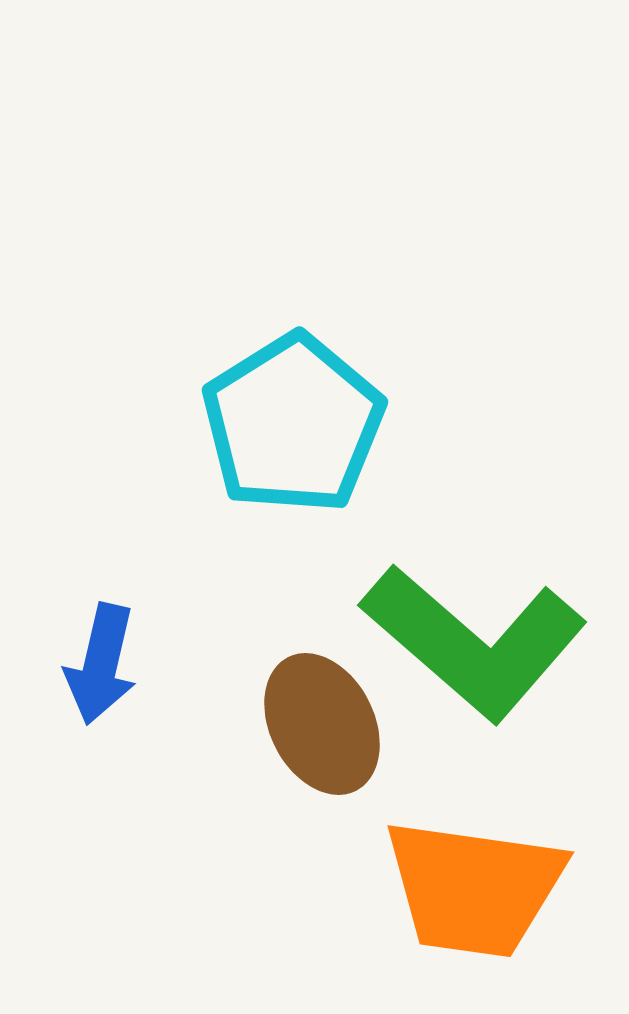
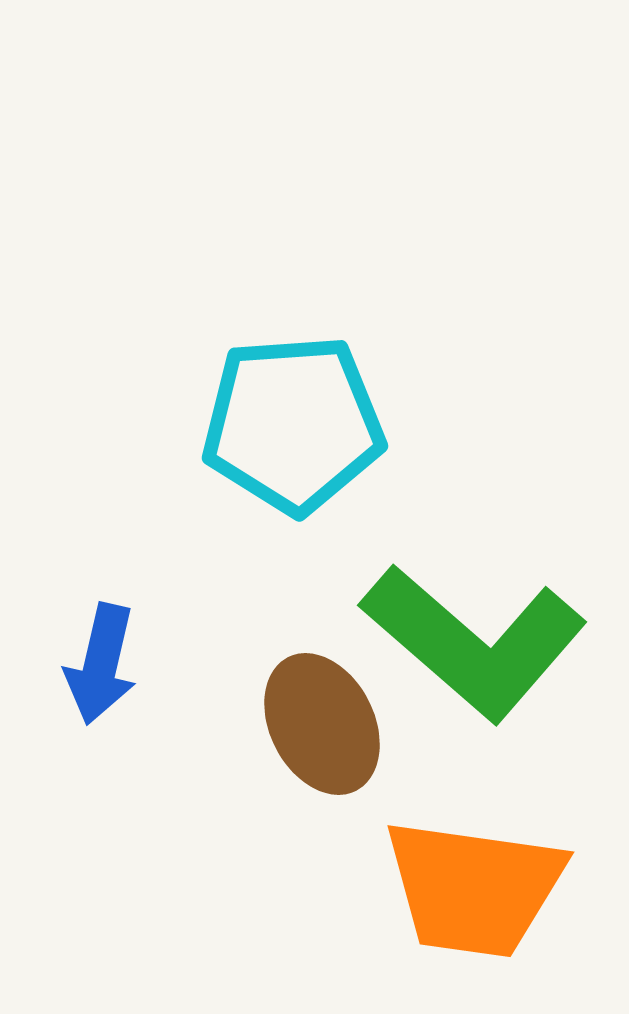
cyan pentagon: rotated 28 degrees clockwise
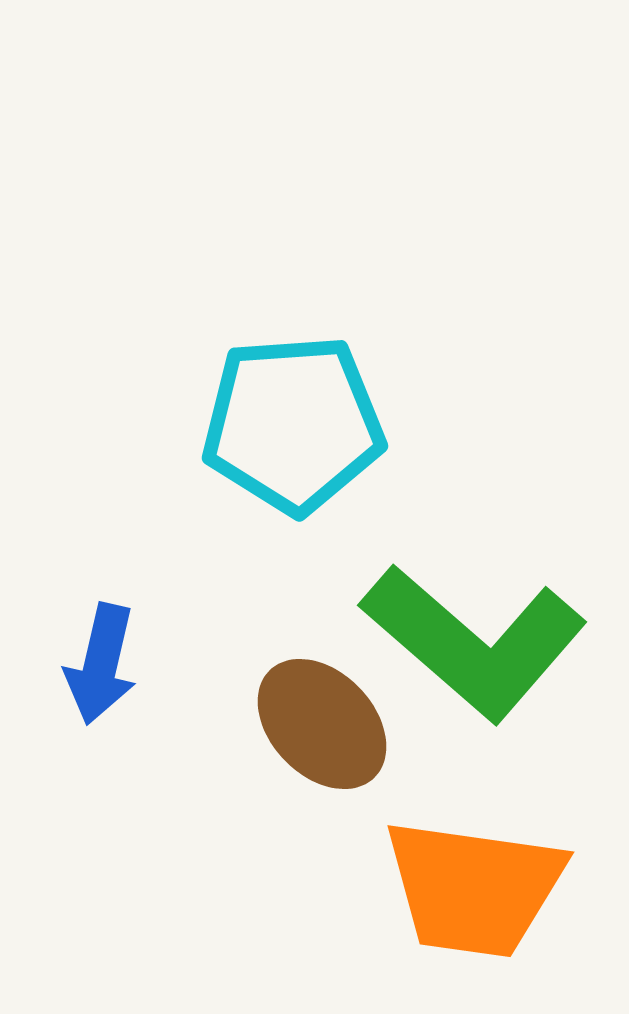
brown ellipse: rotated 17 degrees counterclockwise
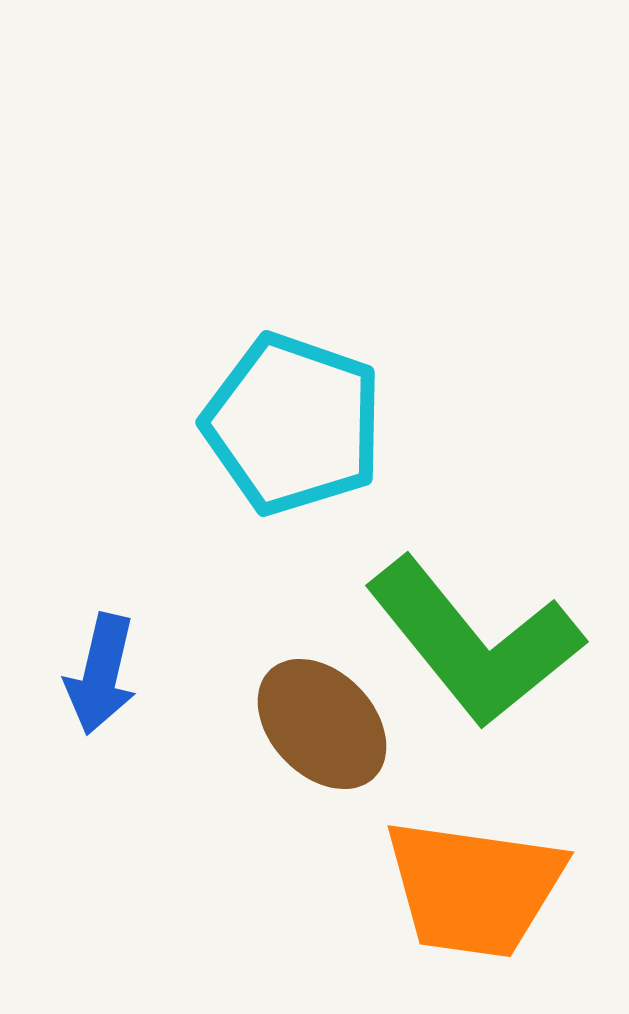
cyan pentagon: rotated 23 degrees clockwise
green L-shape: rotated 10 degrees clockwise
blue arrow: moved 10 px down
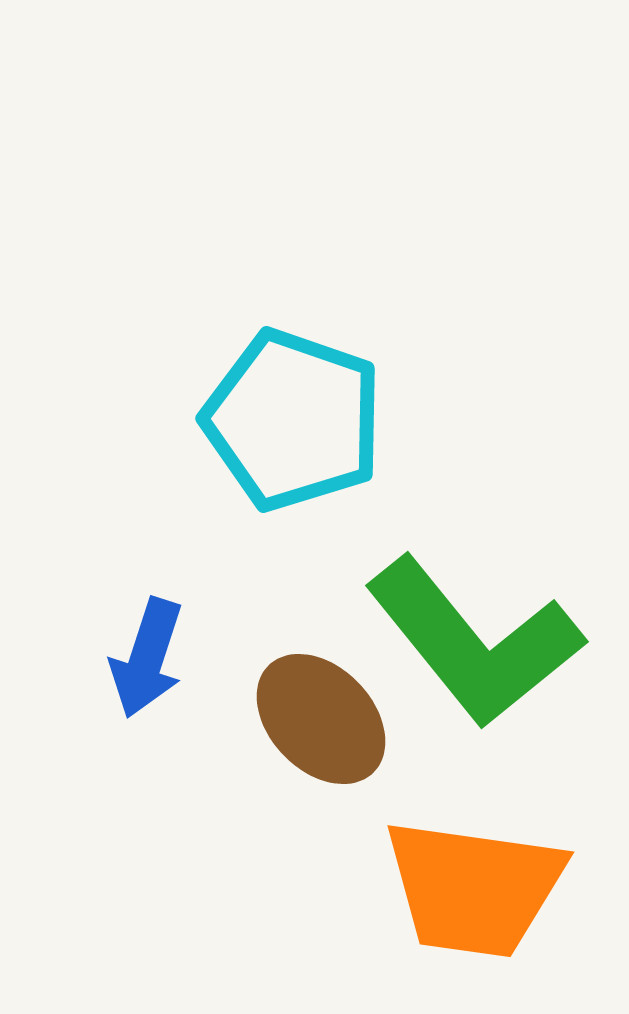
cyan pentagon: moved 4 px up
blue arrow: moved 46 px right, 16 px up; rotated 5 degrees clockwise
brown ellipse: moved 1 px left, 5 px up
